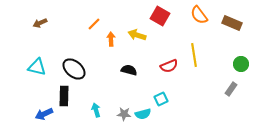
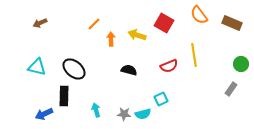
red square: moved 4 px right, 7 px down
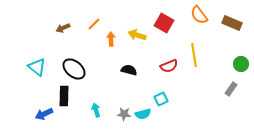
brown arrow: moved 23 px right, 5 px down
cyan triangle: rotated 24 degrees clockwise
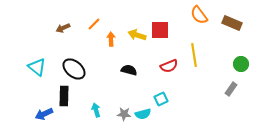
red square: moved 4 px left, 7 px down; rotated 30 degrees counterclockwise
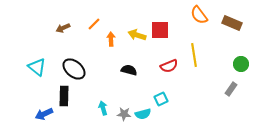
cyan arrow: moved 7 px right, 2 px up
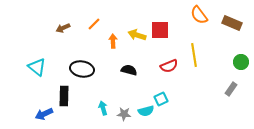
orange arrow: moved 2 px right, 2 px down
green circle: moved 2 px up
black ellipse: moved 8 px right; rotated 30 degrees counterclockwise
cyan semicircle: moved 3 px right, 3 px up
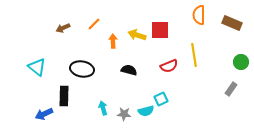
orange semicircle: rotated 36 degrees clockwise
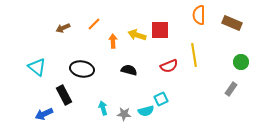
black rectangle: moved 1 px up; rotated 30 degrees counterclockwise
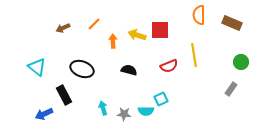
black ellipse: rotated 10 degrees clockwise
cyan semicircle: rotated 14 degrees clockwise
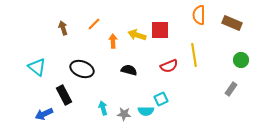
brown arrow: rotated 96 degrees clockwise
green circle: moved 2 px up
